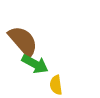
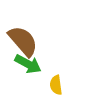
green arrow: moved 7 px left
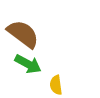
brown semicircle: moved 7 px up; rotated 12 degrees counterclockwise
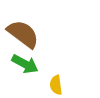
green arrow: moved 3 px left
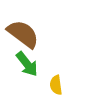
green arrow: moved 2 px right; rotated 24 degrees clockwise
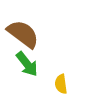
yellow semicircle: moved 5 px right, 1 px up
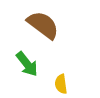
brown semicircle: moved 20 px right, 9 px up
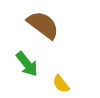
yellow semicircle: rotated 30 degrees counterclockwise
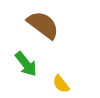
green arrow: moved 1 px left
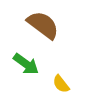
green arrow: rotated 16 degrees counterclockwise
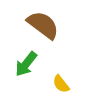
green arrow: rotated 92 degrees clockwise
